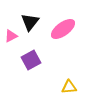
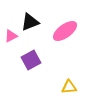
black triangle: rotated 30 degrees clockwise
pink ellipse: moved 2 px right, 2 px down
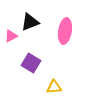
pink ellipse: rotated 45 degrees counterclockwise
purple square: moved 3 px down; rotated 30 degrees counterclockwise
yellow triangle: moved 15 px left
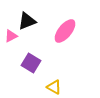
black triangle: moved 3 px left, 1 px up
pink ellipse: rotated 30 degrees clockwise
yellow triangle: rotated 35 degrees clockwise
